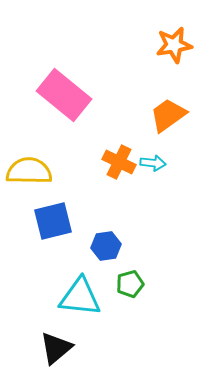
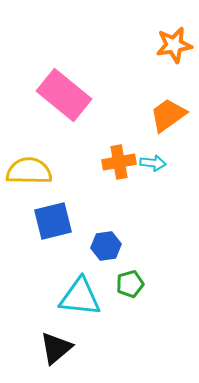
orange cross: rotated 36 degrees counterclockwise
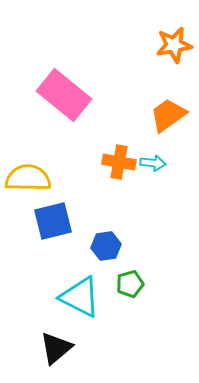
orange cross: rotated 20 degrees clockwise
yellow semicircle: moved 1 px left, 7 px down
cyan triangle: rotated 21 degrees clockwise
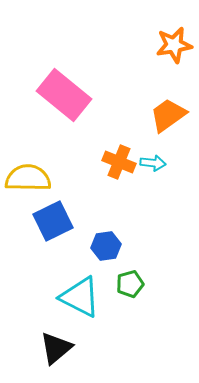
orange cross: rotated 12 degrees clockwise
blue square: rotated 12 degrees counterclockwise
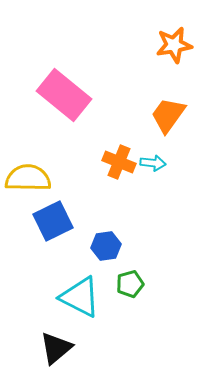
orange trapezoid: rotated 18 degrees counterclockwise
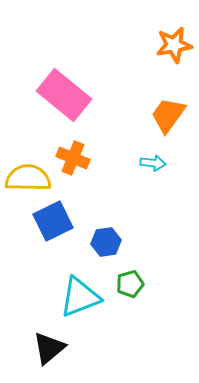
orange cross: moved 46 px left, 4 px up
blue hexagon: moved 4 px up
cyan triangle: rotated 48 degrees counterclockwise
black triangle: moved 7 px left
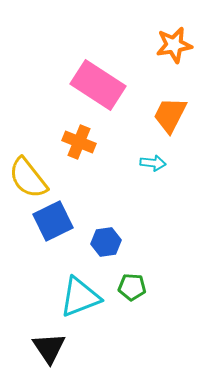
pink rectangle: moved 34 px right, 10 px up; rotated 6 degrees counterclockwise
orange trapezoid: moved 2 px right; rotated 9 degrees counterclockwise
orange cross: moved 6 px right, 16 px up
yellow semicircle: rotated 129 degrees counterclockwise
green pentagon: moved 2 px right, 3 px down; rotated 20 degrees clockwise
black triangle: rotated 24 degrees counterclockwise
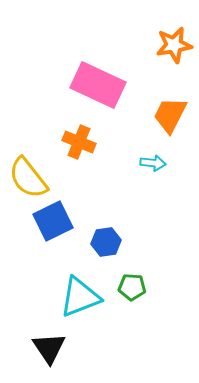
pink rectangle: rotated 8 degrees counterclockwise
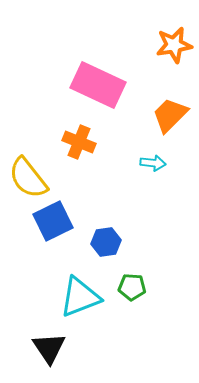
orange trapezoid: rotated 18 degrees clockwise
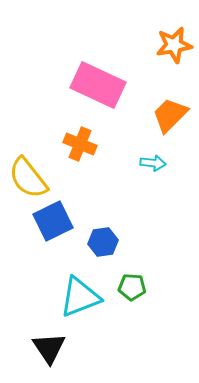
orange cross: moved 1 px right, 2 px down
blue hexagon: moved 3 px left
